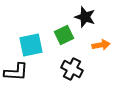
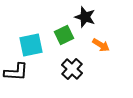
orange arrow: rotated 42 degrees clockwise
black cross: rotated 15 degrees clockwise
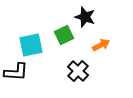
orange arrow: rotated 60 degrees counterclockwise
black cross: moved 6 px right, 2 px down
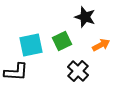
green square: moved 2 px left, 6 px down
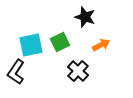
green square: moved 2 px left, 1 px down
black L-shape: rotated 120 degrees clockwise
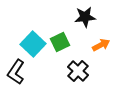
black star: rotated 25 degrees counterclockwise
cyan square: moved 2 px right, 1 px up; rotated 35 degrees counterclockwise
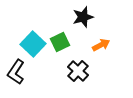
black star: moved 2 px left; rotated 10 degrees counterclockwise
